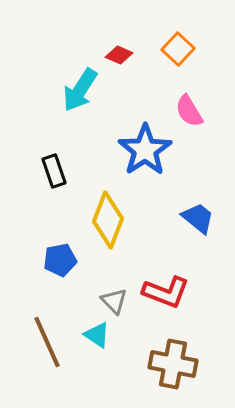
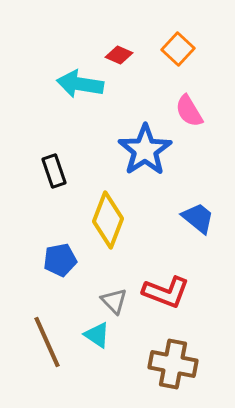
cyan arrow: moved 6 px up; rotated 66 degrees clockwise
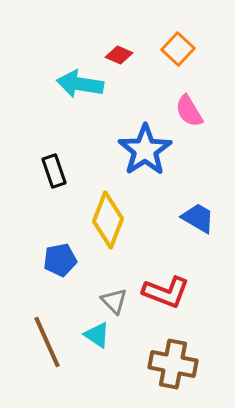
blue trapezoid: rotated 9 degrees counterclockwise
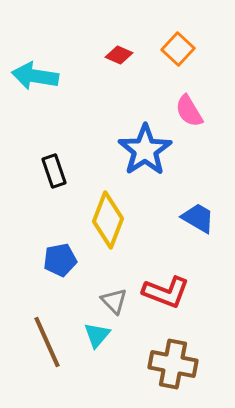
cyan arrow: moved 45 px left, 8 px up
cyan triangle: rotated 36 degrees clockwise
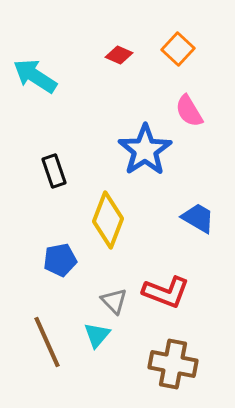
cyan arrow: rotated 24 degrees clockwise
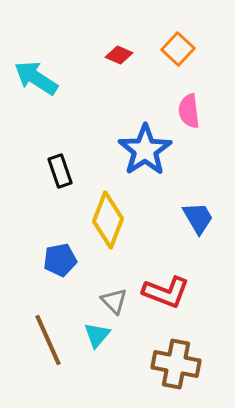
cyan arrow: moved 1 px right, 2 px down
pink semicircle: rotated 24 degrees clockwise
black rectangle: moved 6 px right
blue trapezoid: rotated 30 degrees clockwise
brown line: moved 1 px right, 2 px up
brown cross: moved 3 px right
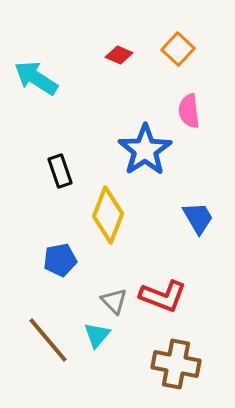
yellow diamond: moved 5 px up
red L-shape: moved 3 px left, 4 px down
brown line: rotated 16 degrees counterclockwise
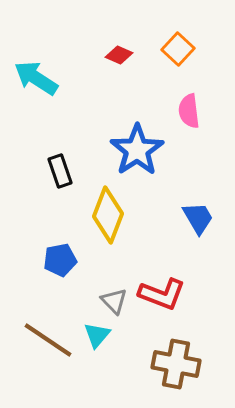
blue star: moved 8 px left
red L-shape: moved 1 px left, 2 px up
brown line: rotated 16 degrees counterclockwise
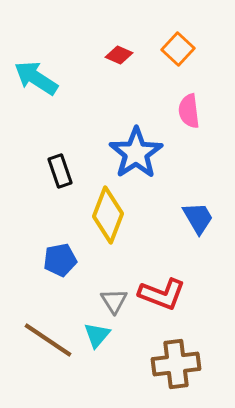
blue star: moved 1 px left, 3 px down
gray triangle: rotated 12 degrees clockwise
brown cross: rotated 18 degrees counterclockwise
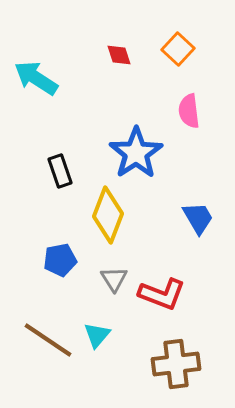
red diamond: rotated 48 degrees clockwise
gray triangle: moved 22 px up
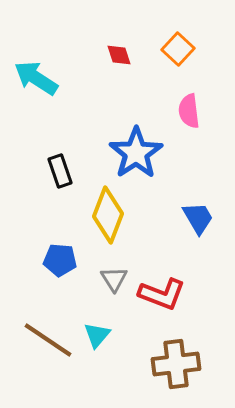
blue pentagon: rotated 16 degrees clockwise
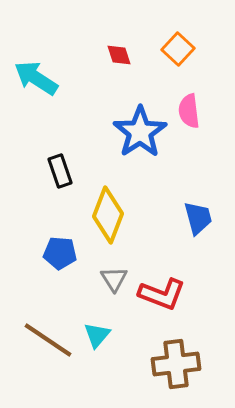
blue star: moved 4 px right, 21 px up
blue trapezoid: rotated 15 degrees clockwise
blue pentagon: moved 7 px up
